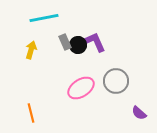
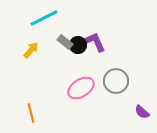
cyan line: rotated 16 degrees counterclockwise
gray rectangle: rotated 28 degrees counterclockwise
yellow arrow: rotated 24 degrees clockwise
purple semicircle: moved 3 px right, 1 px up
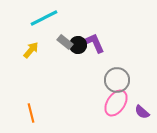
purple L-shape: moved 1 px left, 1 px down
gray circle: moved 1 px right, 1 px up
pink ellipse: moved 35 px right, 15 px down; rotated 24 degrees counterclockwise
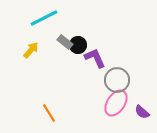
purple L-shape: moved 1 px right, 15 px down
orange line: moved 18 px right; rotated 18 degrees counterclockwise
